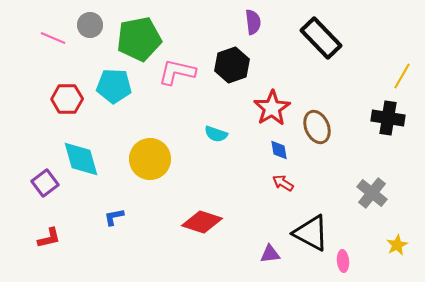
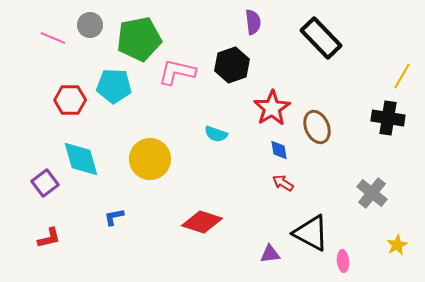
red hexagon: moved 3 px right, 1 px down
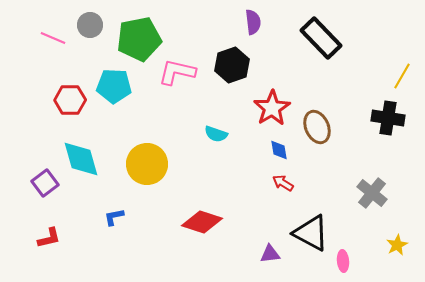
yellow circle: moved 3 px left, 5 px down
